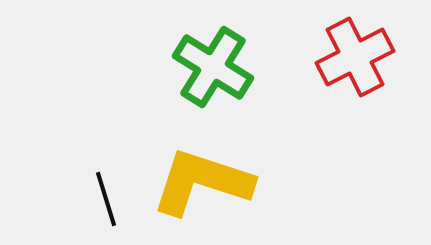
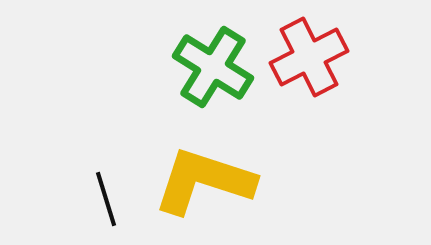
red cross: moved 46 px left
yellow L-shape: moved 2 px right, 1 px up
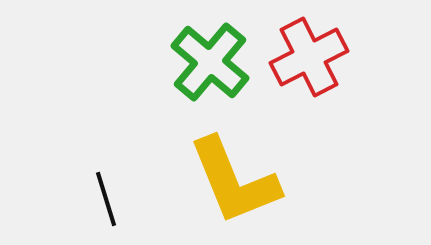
green cross: moved 3 px left, 5 px up; rotated 8 degrees clockwise
yellow L-shape: moved 30 px right; rotated 130 degrees counterclockwise
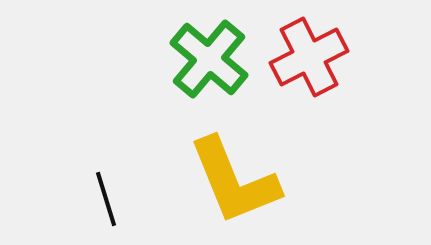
green cross: moved 1 px left, 3 px up
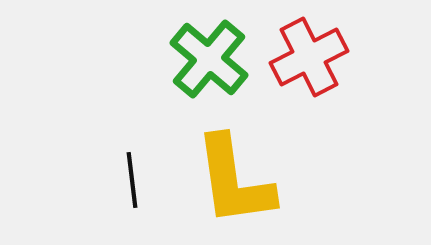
yellow L-shape: rotated 14 degrees clockwise
black line: moved 26 px right, 19 px up; rotated 10 degrees clockwise
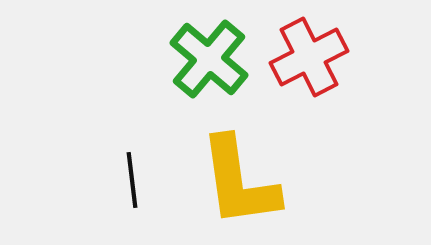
yellow L-shape: moved 5 px right, 1 px down
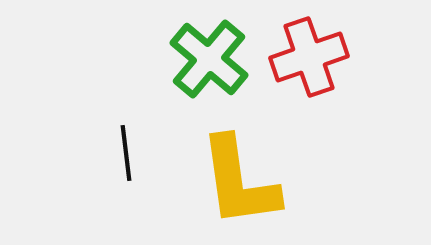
red cross: rotated 8 degrees clockwise
black line: moved 6 px left, 27 px up
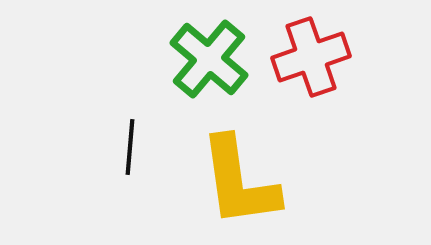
red cross: moved 2 px right
black line: moved 4 px right, 6 px up; rotated 12 degrees clockwise
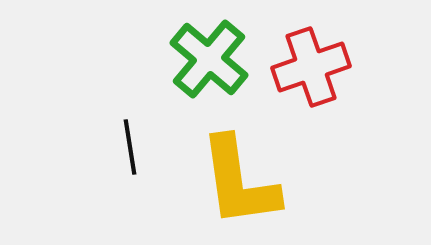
red cross: moved 10 px down
black line: rotated 14 degrees counterclockwise
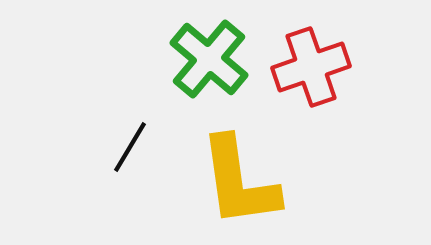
black line: rotated 40 degrees clockwise
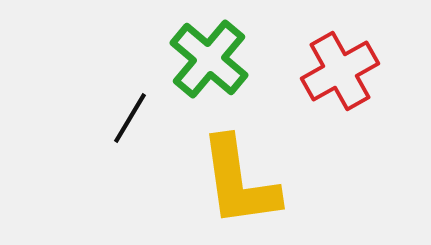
red cross: moved 29 px right, 4 px down; rotated 10 degrees counterclockwise
black line: moved 29 px up
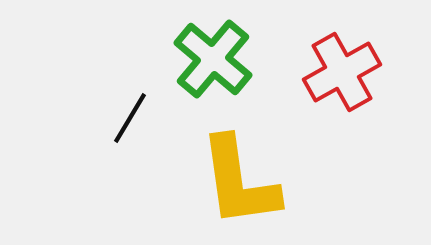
green cross: moved 4 px right
red cross: moved 2 px right, 1 px down
